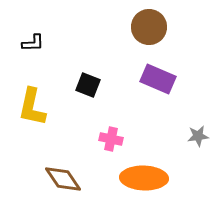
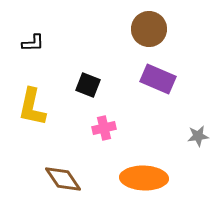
brown circle: moved 2 px down
pink cross: moved 7 px left, 11 px up; rotated 25 degrees counterclockwise
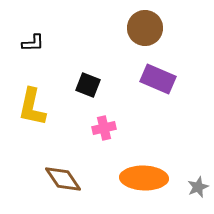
brown circle: moved 4 px left, 1 px up
gray star: moved 51 px down; rotated 15 degrees counterclockwise
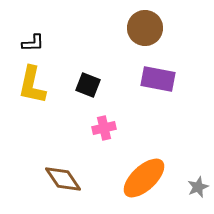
purple rectangle: rotated 12 degrees counterclockwise
yellow L-shape: moved 22 px up
orange ellipse: rotated 45 degrees counterclockwise
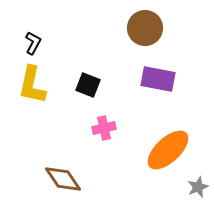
black L-shape: rotated 60 degrees counterclockwise
orange ellipse: moved 24 px right, 28 px up
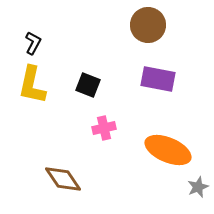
brown circle: moved 3 px right, 3 px up
orange ellipse: rotated 66 degrees clockwise
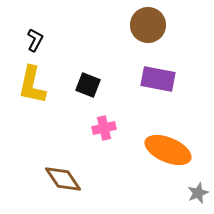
black L-shape: moved 2 px right, 3 px up
gray star: moved 6 px down
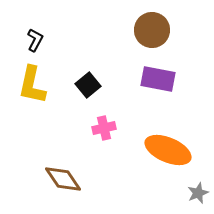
brown circle: moved 4 px right, 5 px down
black square: rotated 30 degrees clockwise
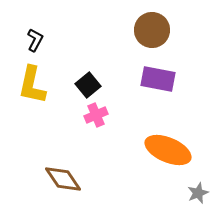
pink cross: moved 8 px left, 13 px up; rotated 10 degrees counterclockwise
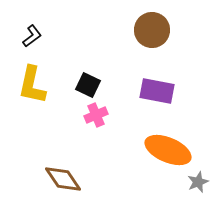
black L-shape: moved 3 px left, 4 px up; rotated 25 degrees clockwise
purple rectangle: moved 1 px left, 12 px down
black square: rotated 25 degrees counterclockwise
gray star: moved 11 px up
